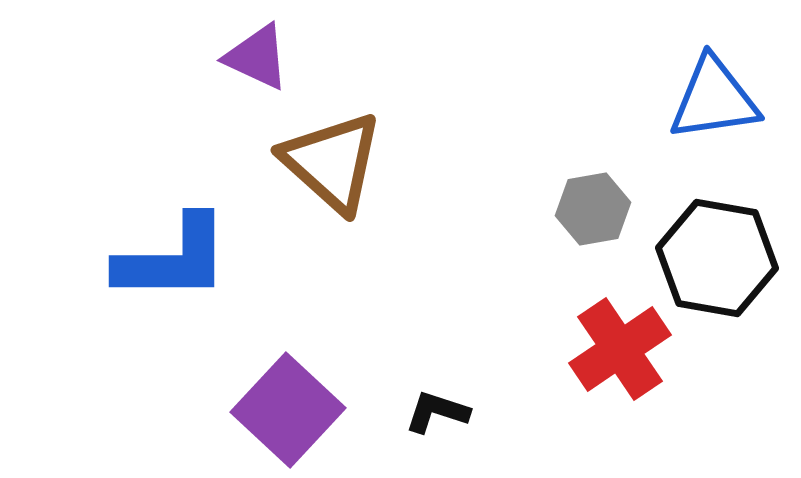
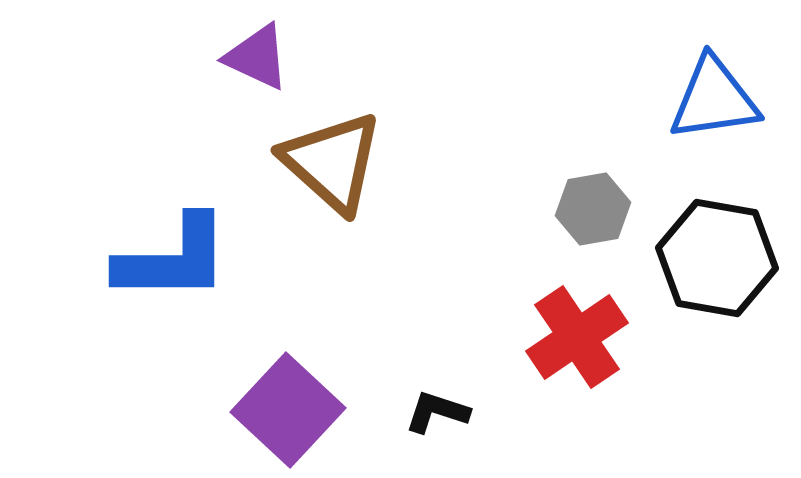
red cross: moved 43 px left, 12 px up
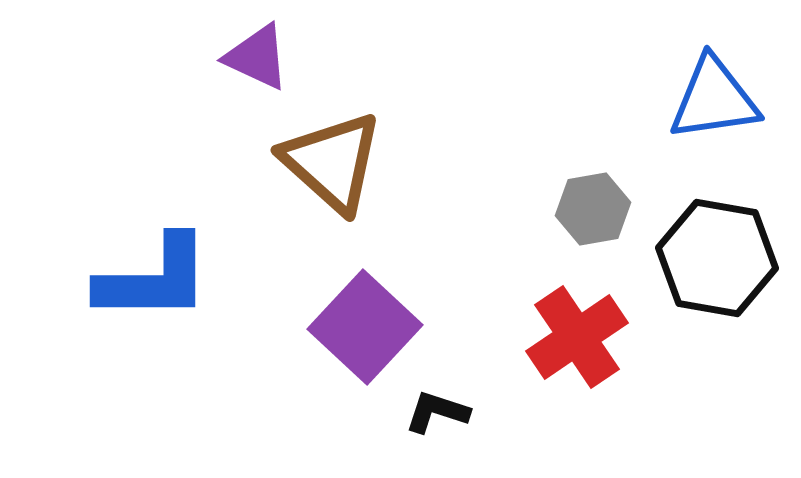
blue L-shape: moved 19 px left, 20 px down
purple square: moved 77 px right, 83 px up
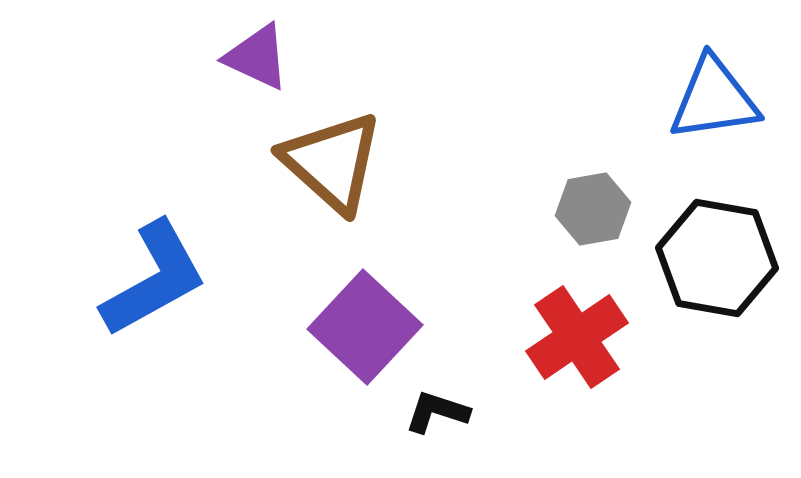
blue L-shape: rotated 29 degrees counterclockwise
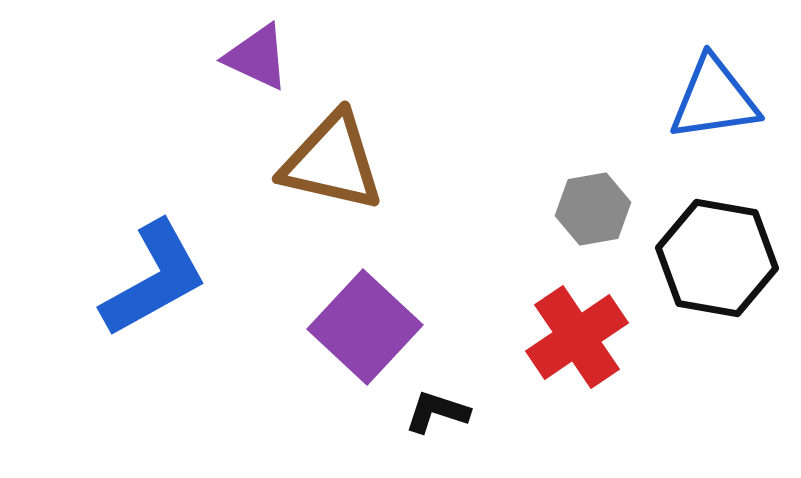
brown triangle: rotated 29 degrees counterclockwise
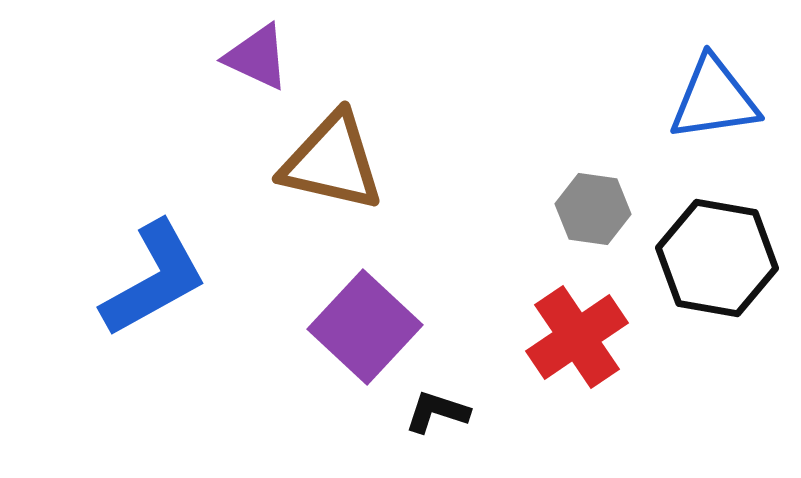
gray hexagon: rotated 18 degrees clockwise
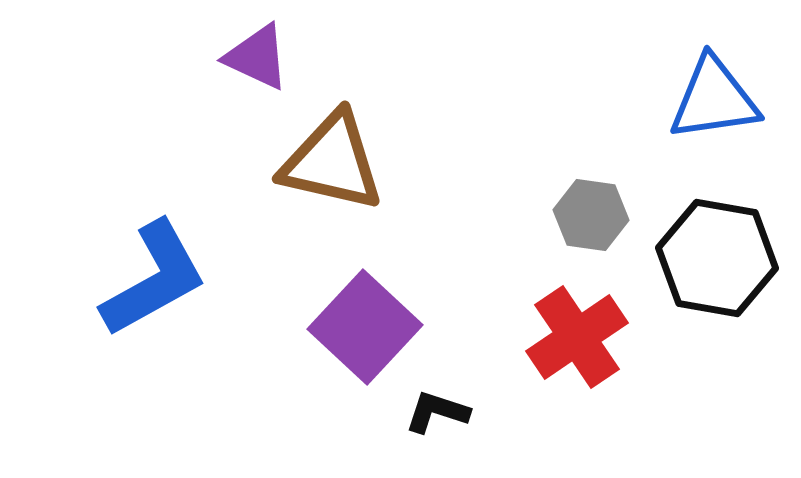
gray hexagon: moved 2 px left, 6 px down
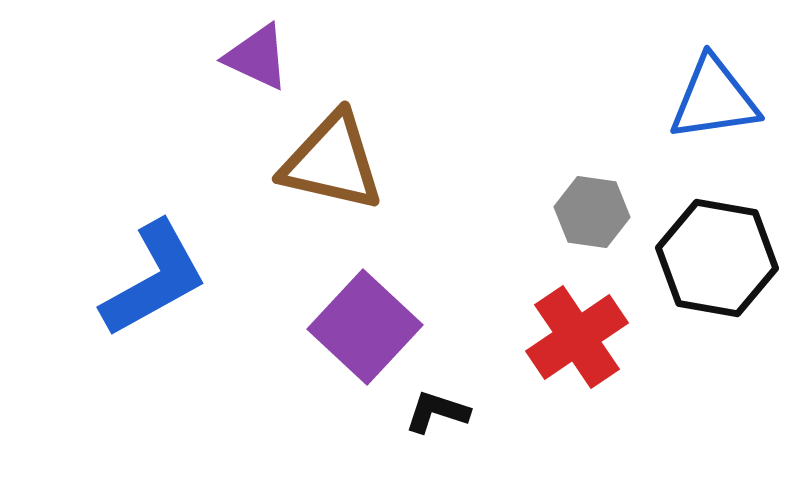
gray hexagon: moved 1 px right, 3 px up
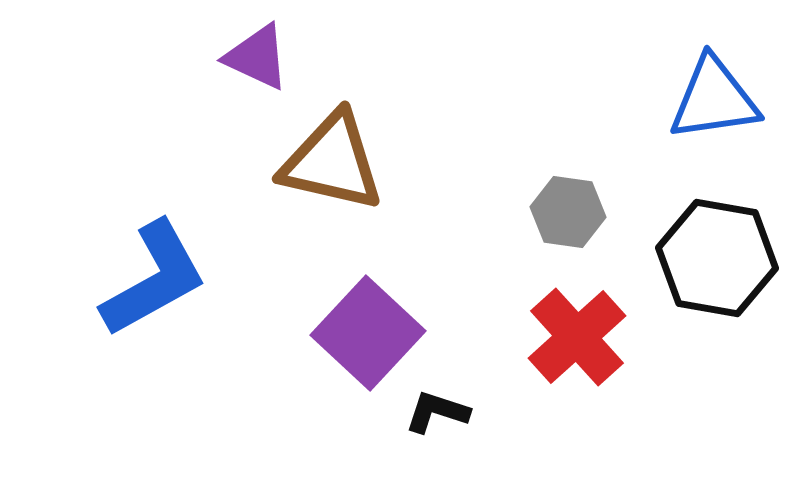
gray hexagon: moved 24 px left
purple square: moved 3 px right, 6 px down
red cross: rotated 8 degrees counterclockwise
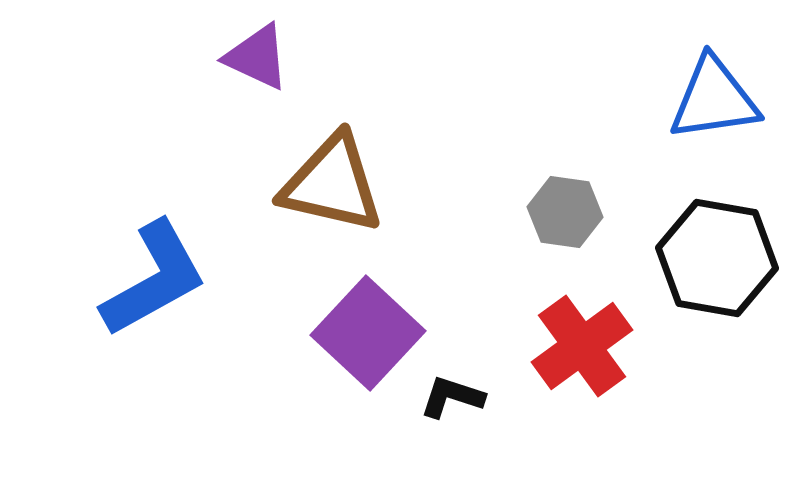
brown triangle: moved 22 px down
gray hexagon: moved 3 px left
red cross: moved 5 px right, 9 px down; rotated 6 degrees clockwise
black L-shape: moved 15 px right, 15 px up
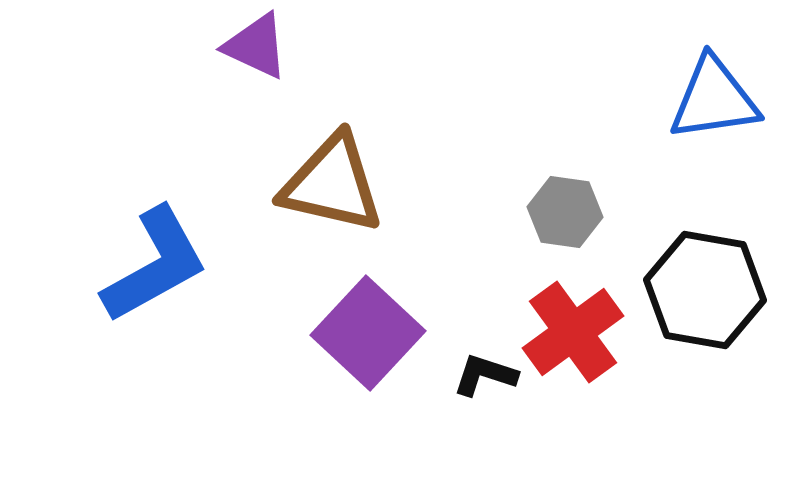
purple triangle: moved 1 px left, 11 px up
black hexagon: moved 12 px left, 32 px down
blue L-shape: moved 1 px right, 14 px up
red cross: moved 9 px left, 14 px up
black L-shape: moved 33 px right, 22 px up
